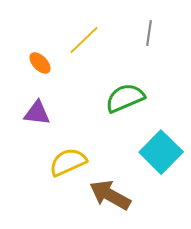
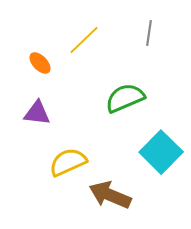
brown arrow: rotated 6 degrees counterclockwise
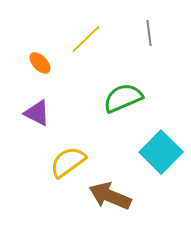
gray line: rotated 15 degrees counterclockwise
yellow line: moved 2 px right, 1 px up
green semicircle: moved 2 px left
purple triangle: rotated 20 degrees clockwise
yellow semicircle: rotated 12 degrees counterclockwise
brown arrow: moved 1 px down
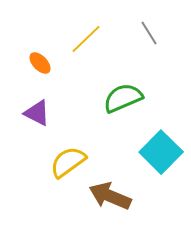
gray line: rotated 25 degrees counterclockwise
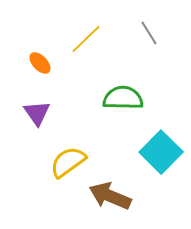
green semicircle: rotated 24 degrees clockwise
purple triangle: rotated 28 degrees clockwise
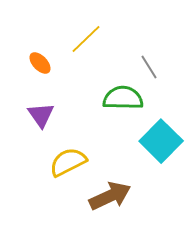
gray line: moved 34 px down
purple triangle: moved 4 px right, 2 px down
cyan square: moved 11 px up
yellow semicircle: rotated 9 degrees clockwise
brown arrow: rotated 132 degrees clockwise
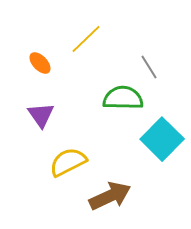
cyan square: moved 1 px right, 2 px up
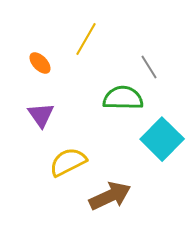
yellow line: rotated 16 degrees counterclockwise
